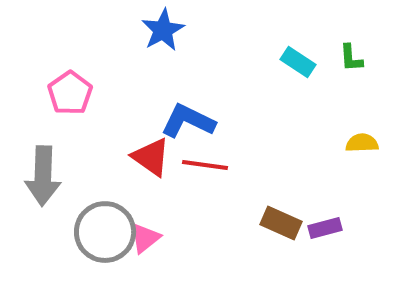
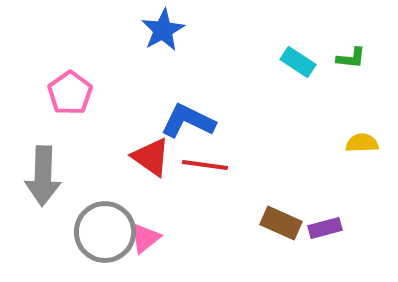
green L-shape: rotated 80 degrees counterclockwise
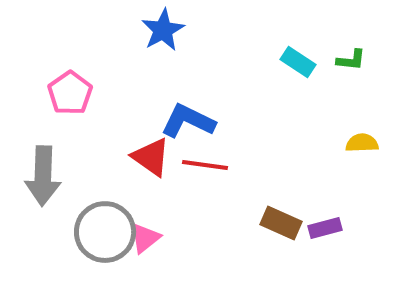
green L-shape: moved 2 px down
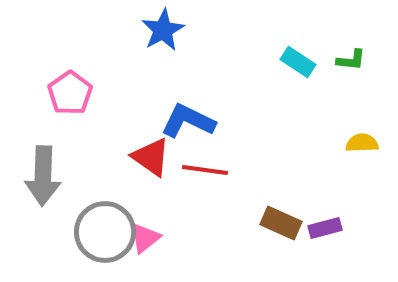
red line: moved 5 px down
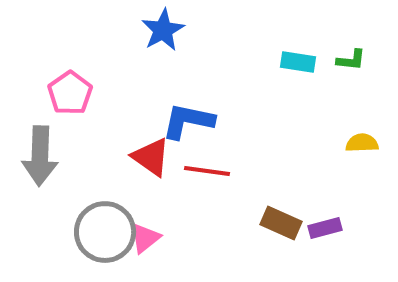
cyan rectangle: rotated 24 degrees counterclockwise
blue L-shape: rotated 14 degrees counterclockwise
red line: moved 2 px right, 1 px down
gray arrow: moved 3 px left, 20 px up
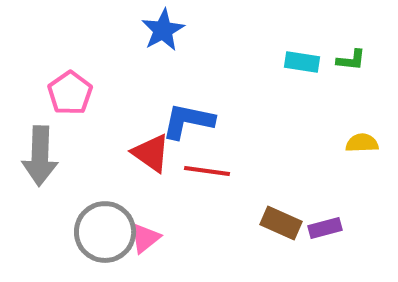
cyan rectangle: moved 4 px right
red triangle: moved 4 px up
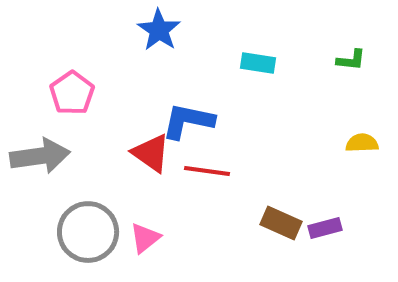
blue star: moved 4 px left; rotated 9 degrees counterclockwise
cyan rectangle: moved 44 px left, 1 px down
pink pentagon: moved 2 px right
gray arrow: rotated 100 degrees counterclockwise
gray circle: moved 17 px left
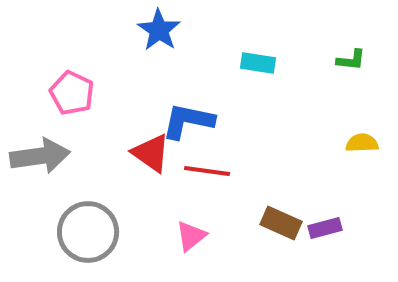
pink pentagon: rotated 12 degrees counterclockwise
pink triangle: moved 46 px right, 2 px up
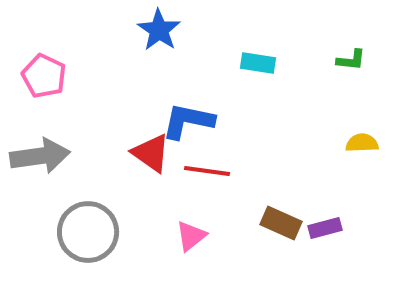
pink pentagon: moved 28 px left, 17 px up
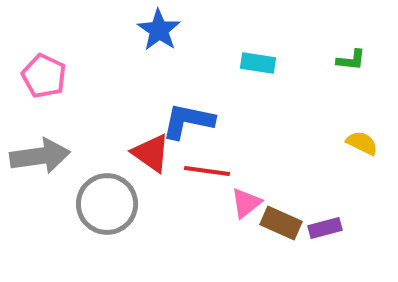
yellow semicircle: rotated 28 degrees clockwise
gray circle: moved 19 px right, 28 px up
pink triangle: moved 55 px right, 33 px up
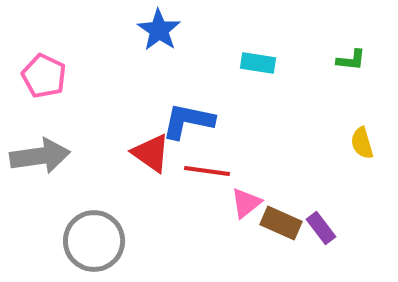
yellow semicircle: rotated 132 degrees counterclockwise
gray circle: moved 13 px left, 37 px down
purple rectangle: moved 4 px left; rotated 68 degrees clockwise
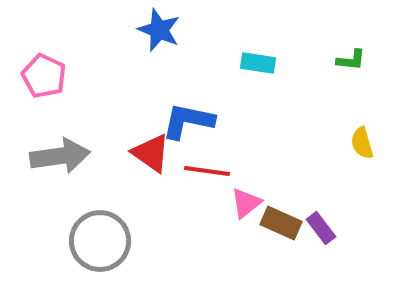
blue star: rotated 12 degrees counterclockwise
gray arrow: moved 20 px right
gray circle: moved 6 px right
